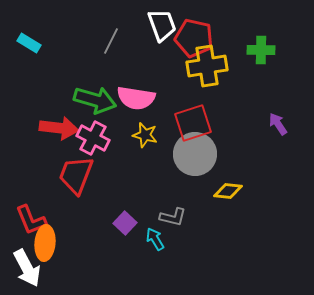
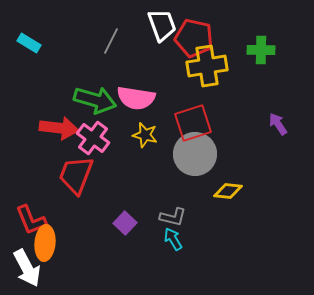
pink cross: rotated 8 degrees clockwise
cyan arrow: moved 18 px right
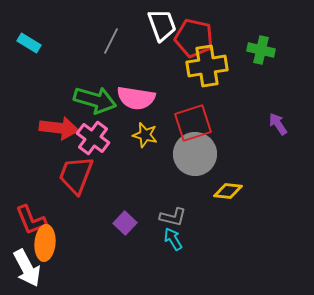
green cross: rotated 12 degrees clockwise
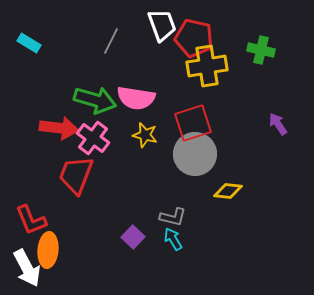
purple square: moved 8 px right, 14 px down
orange ellipse: moved 3 px right, 7 px down
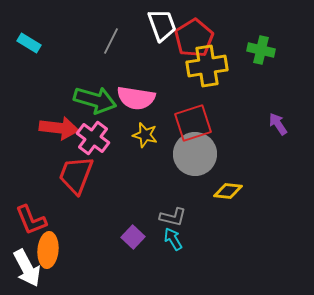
red pentagon: rotated 27 degrees clockwise
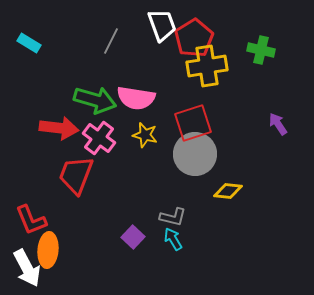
pink cross: moved 6 px right
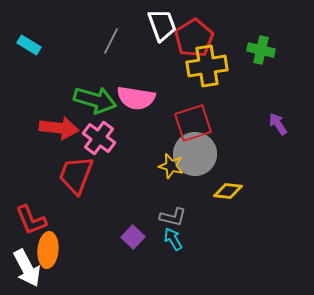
cyan rectangle: moved 2 px down
yellow star: moved 26 px right, 31 px down
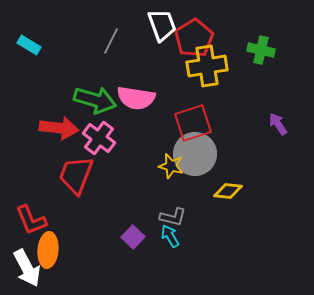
cyan arrow: moved 3 px left, 3 px up
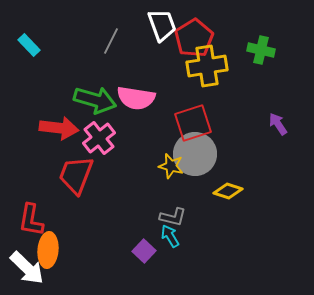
cyan rectangle: rotated 15 degrees clockwise
pink cross: rotated 16 degrees clockwise
yellow diamond: rotated 12 degrees clockwise
red L-shape: rotated 32 degrees clockwise
purple square: moved 11 px right, 14 px down
white arrow: rotated 18 degrees counterclockwise
